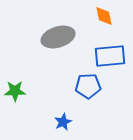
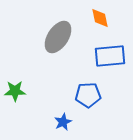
orange diamond: moved 4 px left, 2 px down
gray ellipse: rotated 40 degrees counterclockwise
blue pentagon: moved 9 px down
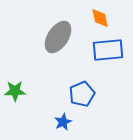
blue rectangle: moved 2 px left, 6 px up
blue pentagon: moved 6 px left, 1 px up; rotated 20 degrees counterclockwise
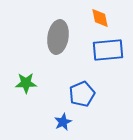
gray ellipse: rotated 24 degrees counterclockwise
green star: moved 11 px right, 8 px up
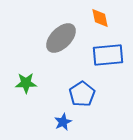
gray ellipse: moved 3 px right, 1 px down; rotated 36 degrees clockwise
blue rectangle: moved 5 px down
blue pentagon: rotated 10 degrees counterclockwise
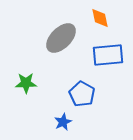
blue pentagon: rotated 10 degrees counterclockwise
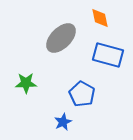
blue rectangle: rotated 20 degrees clockwise
